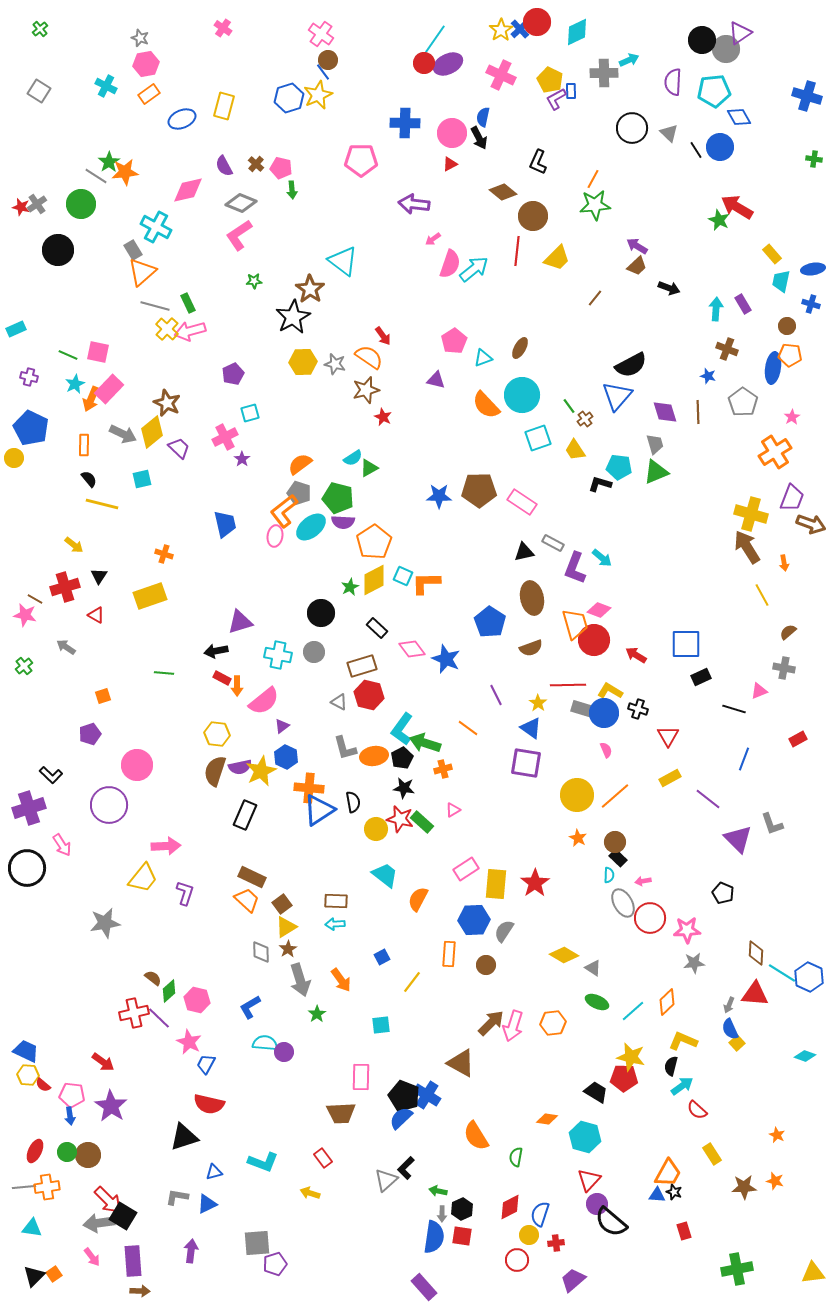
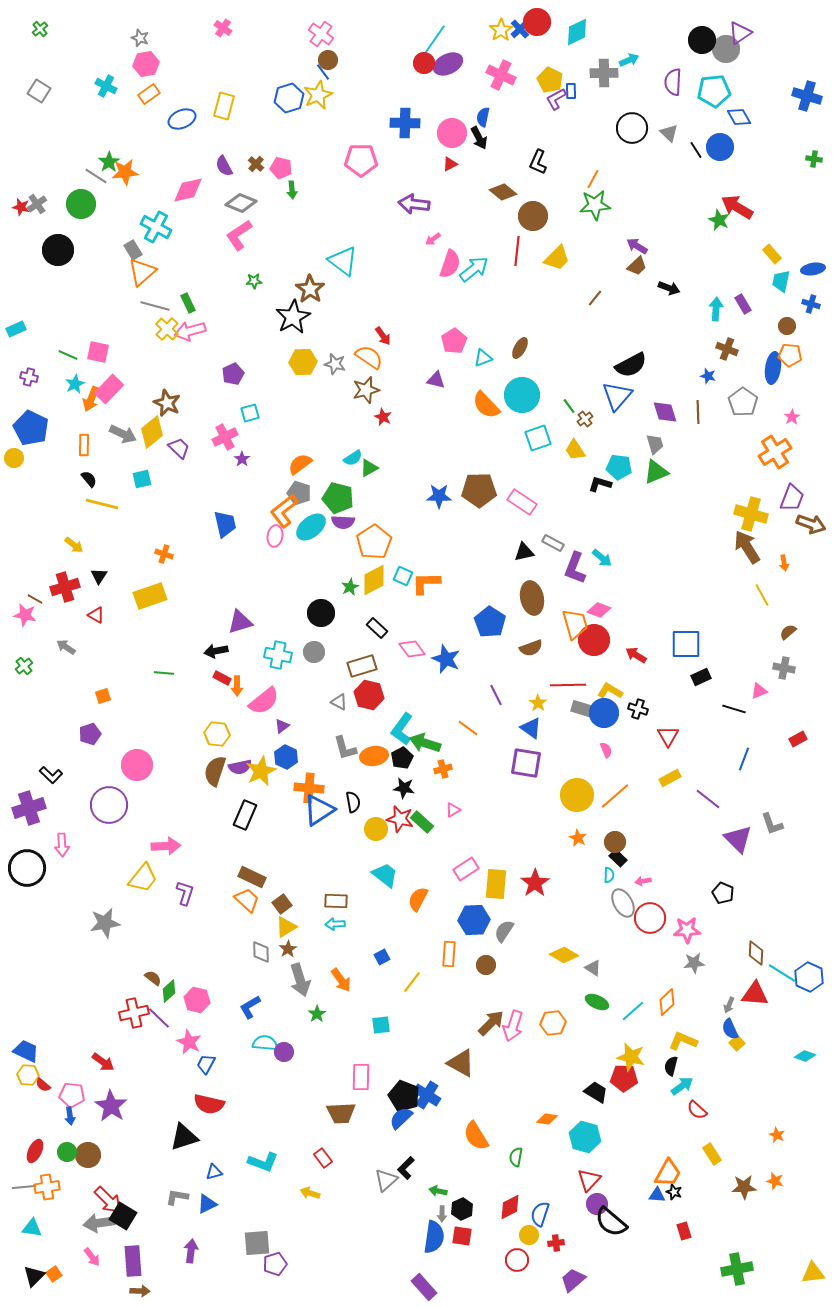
pink arrow at (62, 845): rotated 30 degrees clockwise
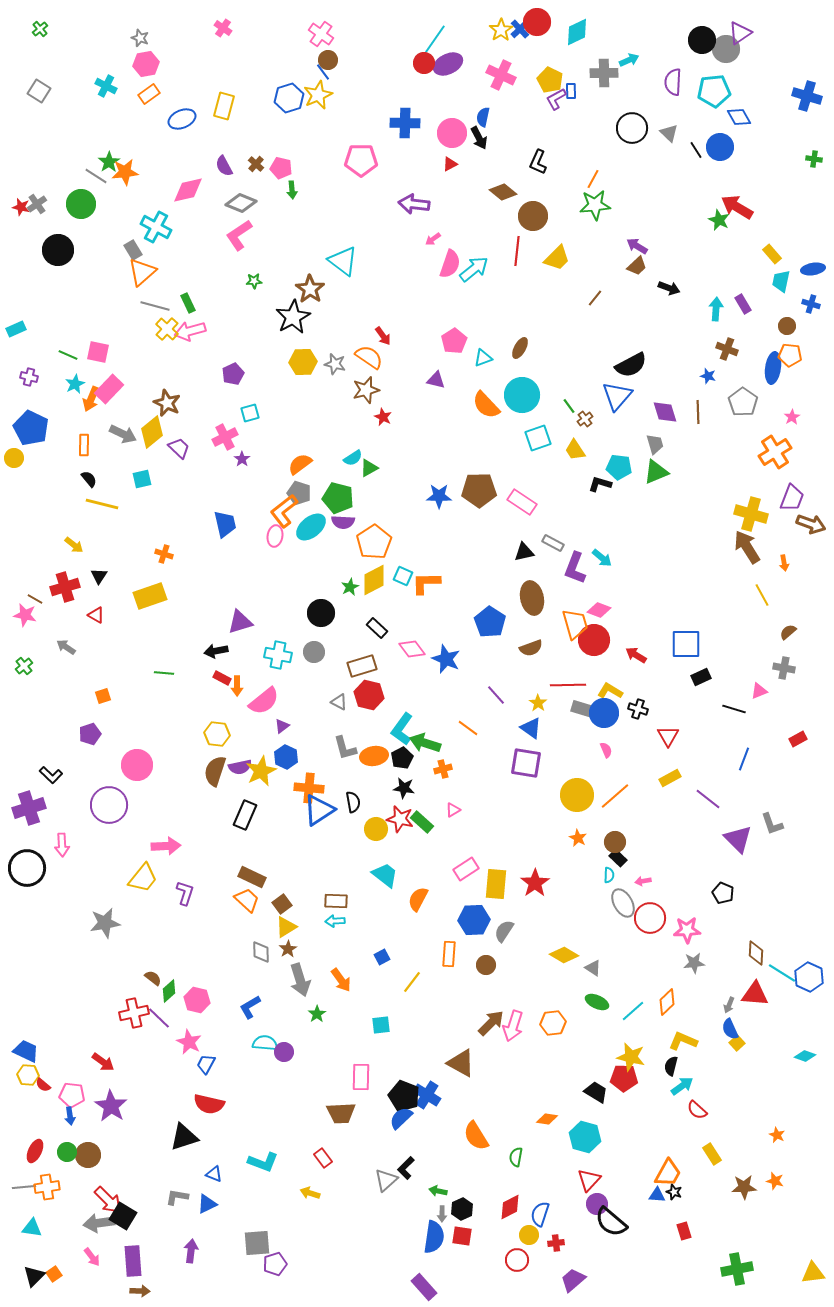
purple line at (496, 695): rotated 15 degrees counterclockwise
cyan arrow at (335, 924): moved 3 px up
blue triangle at (214, 1172): moved 2 px down; rotated 36 degrees clockwise
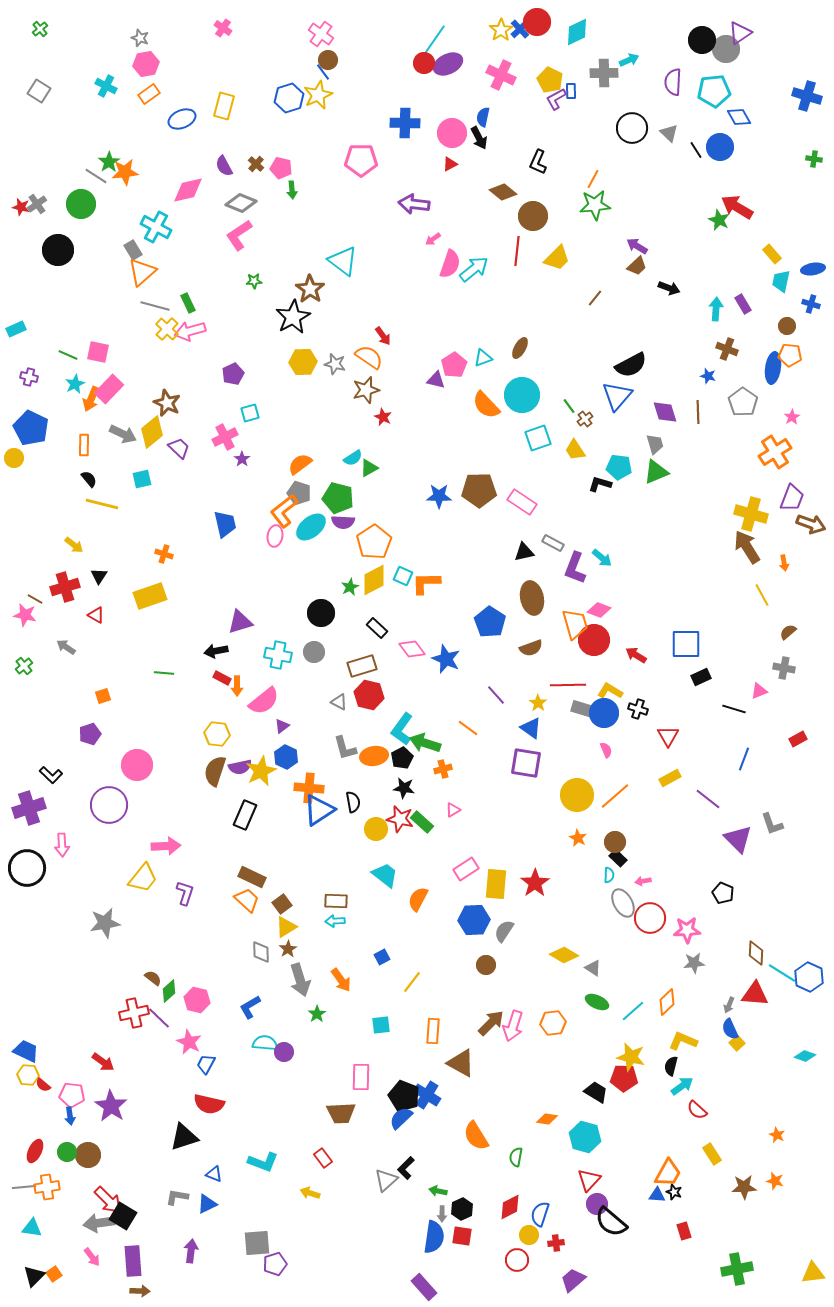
pink pentagon at (454, 341): moved 24 px down
orange rectangle at (449, 954): moved 16 px left, 77 px down
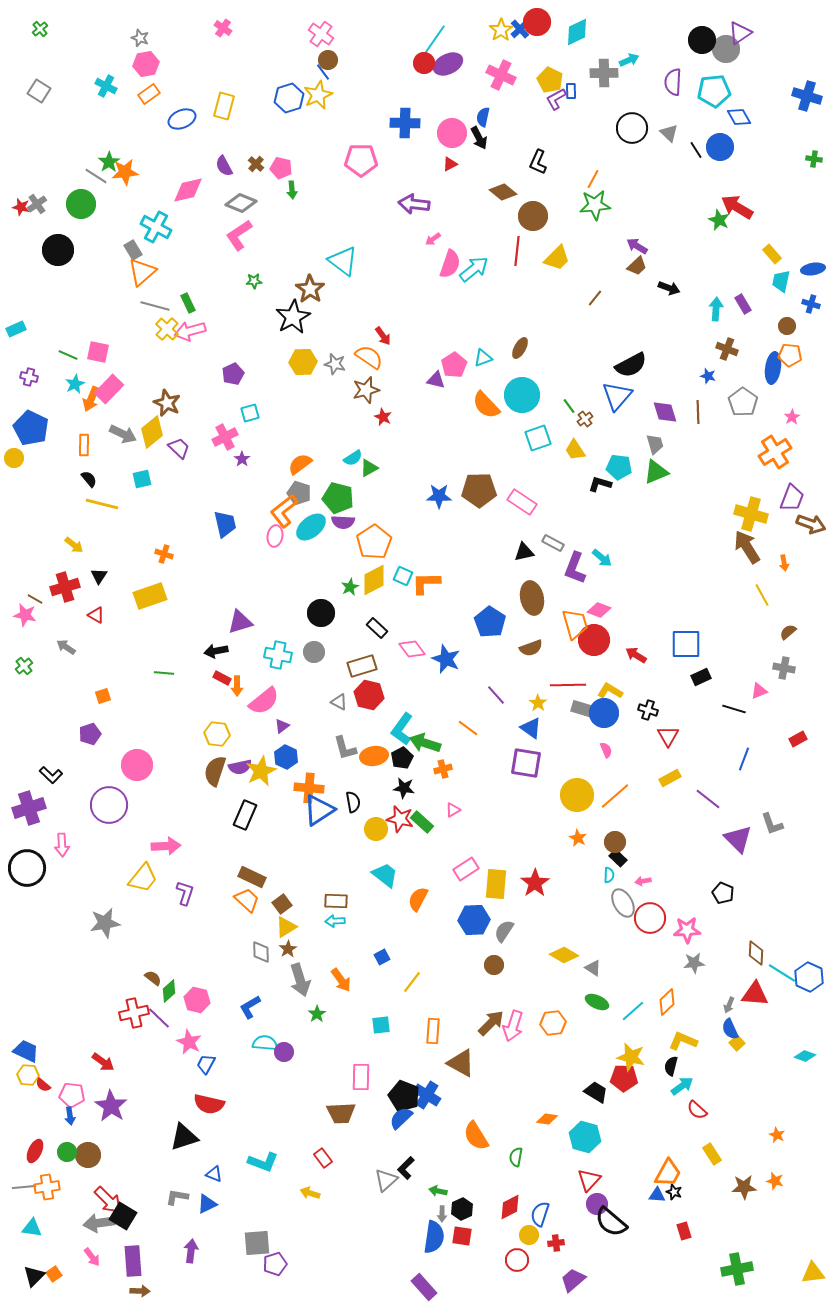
black cross at (638, 709): moved 10 px right, 1 px down
brown circle at (486, 965): moved 8 px right
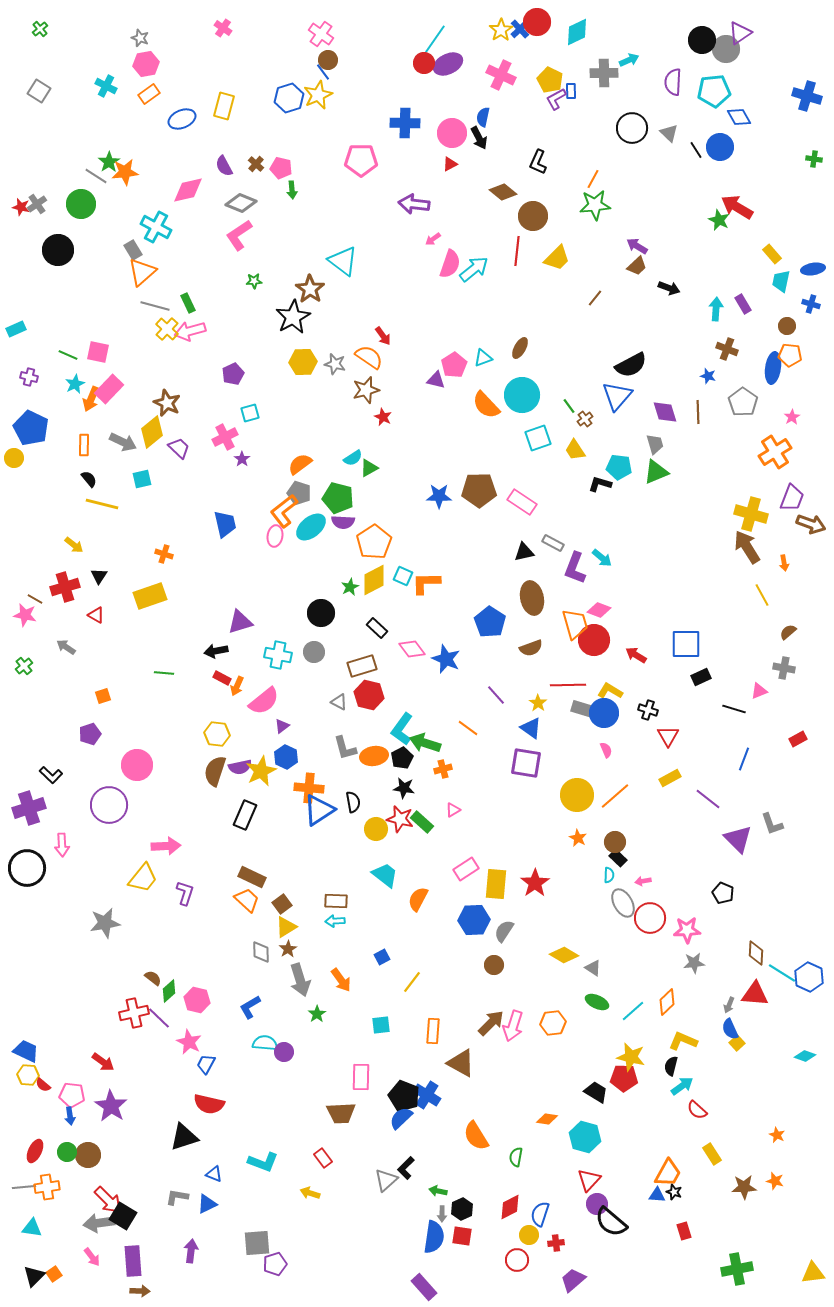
gray arrow at (123, 434): moved 8 px down
orange arrow at (237, 686): rotated 24 degrees clockwise
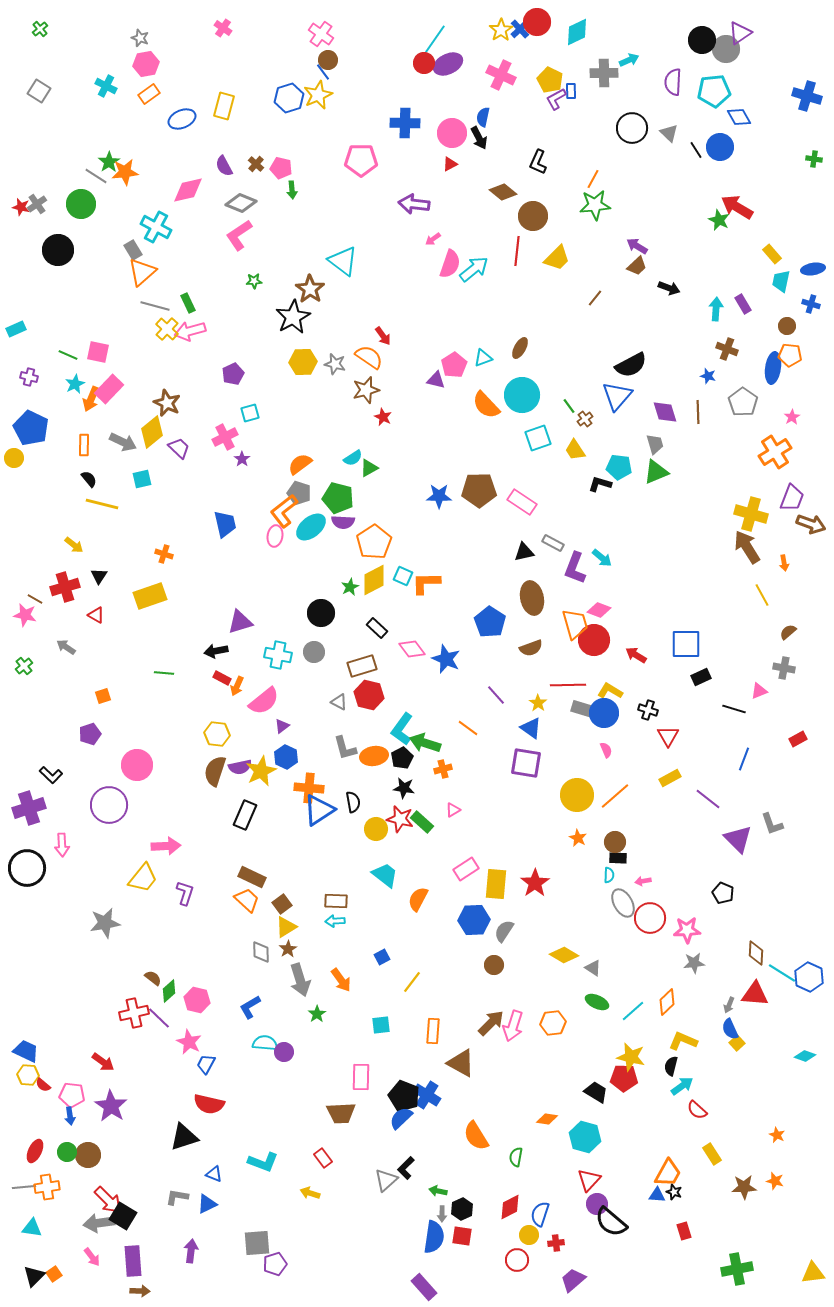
black rectangle at (618, 858): rotated 42 degrees counterclockwise
